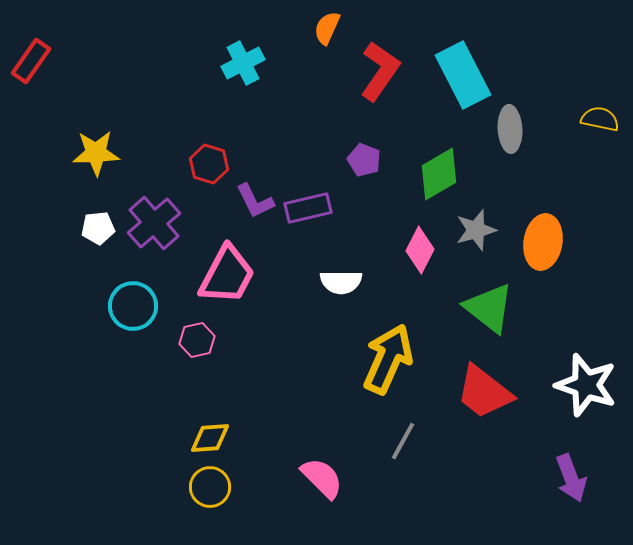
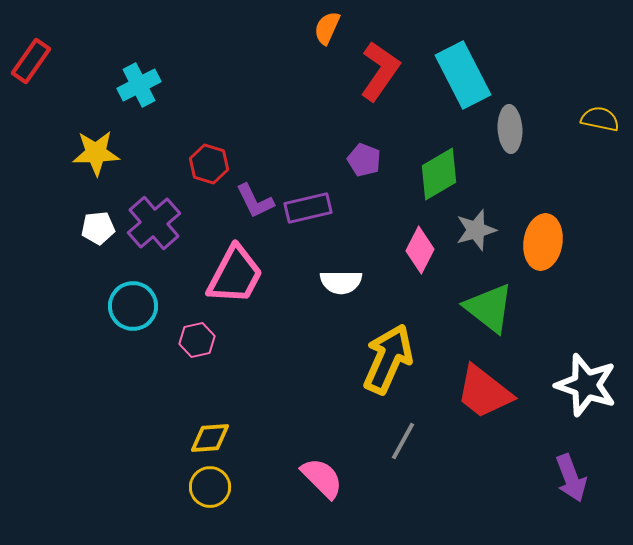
cyan cross: moved 104 px left, 22 px down
pink trapezoid: moved 8 px right
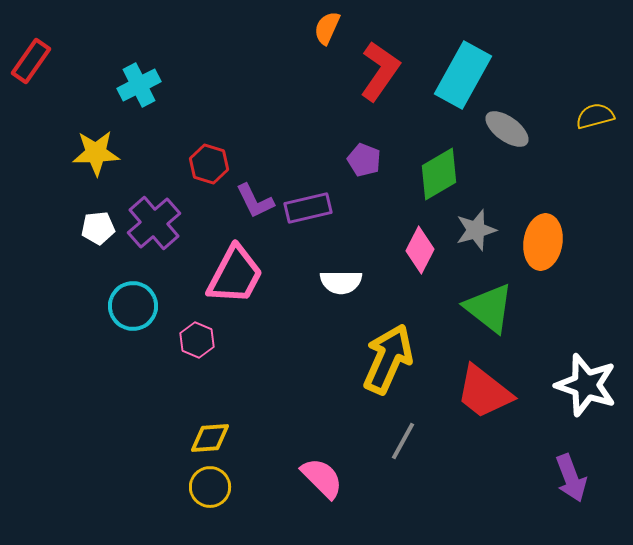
cyan rectangle: rotated 56 degrees clockwise
yellow semicircle: moved 5 px left, 3 px up; rotated 27 degrees counterclockwise
gray ellipse: moved 3 px left; rotated 51 degrees counterclockwise
pink hexagon: rotated 24 degrees counterclockwise
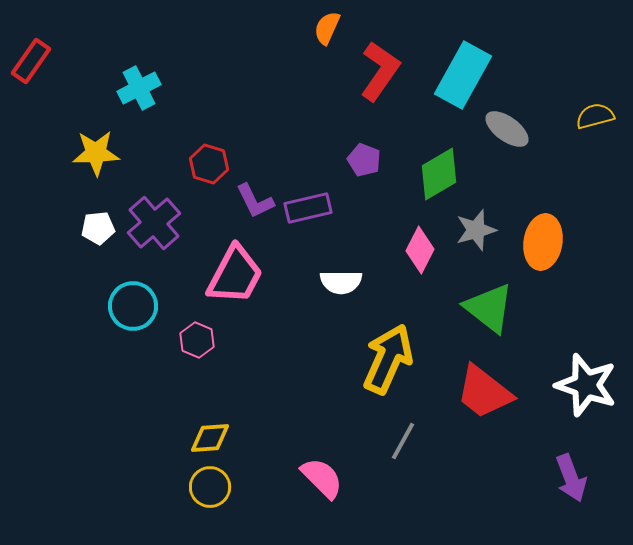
cyan cross: moved 3 px down
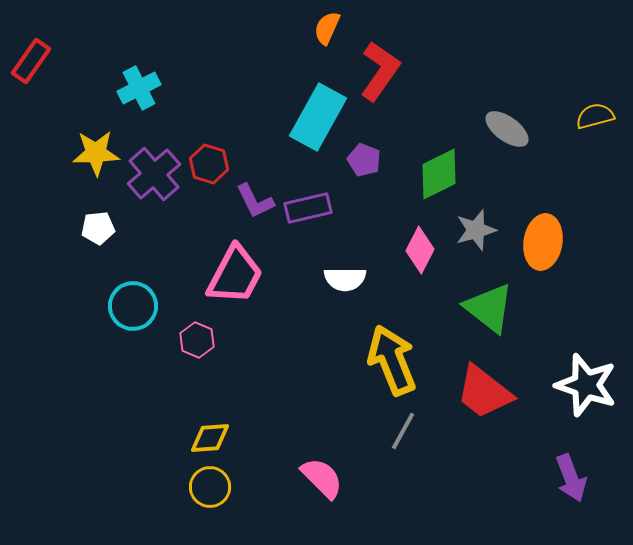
cyan rectangle: moved 145 px left, 42 px down
green diamond: rotated 4 degrees clockwise
purple cross: moved 49 px up
white semicircle: moved 4 px right, 3 px up
yellow arrow: moved 4 px right, 1 px down; rotated 46 degrees counterclockwise
gray line: moved 10 px up
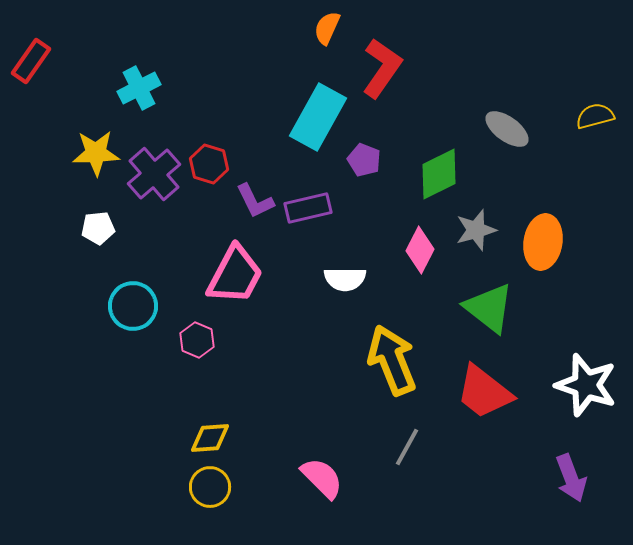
red L-shape: moved 2 px right, 3 px up
gray line: moved 4 px right, 16 px down
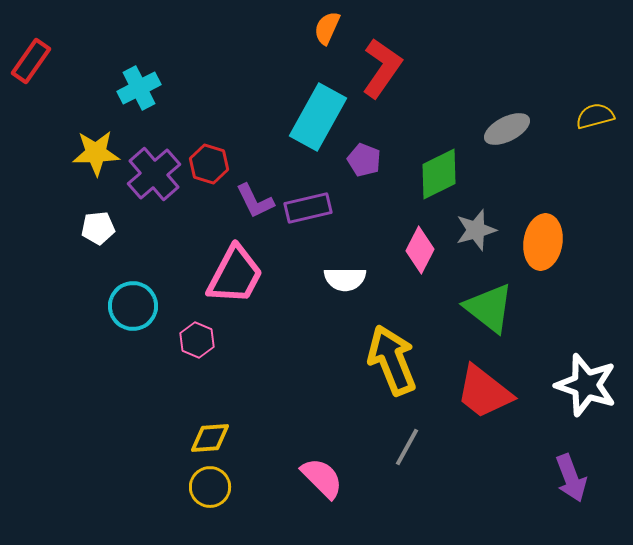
gray ellipse: rotated 63 degrees counterclockwise
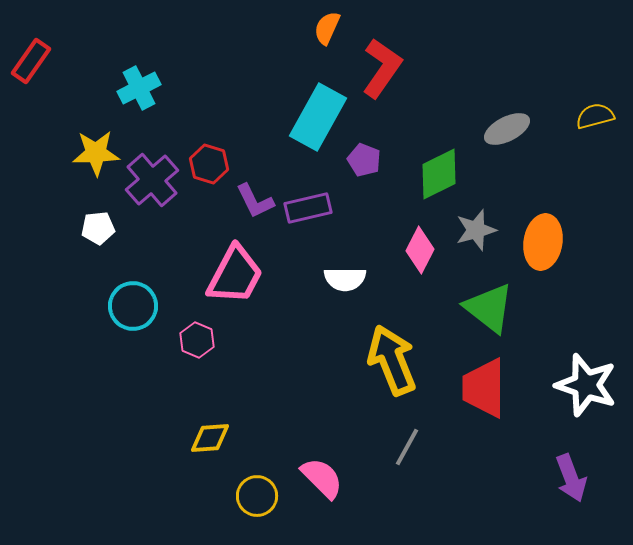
purple cross: moved 2 px left, 6 px down
red trapezoid: moved 4 px up; rotated 52 degrees clockwise
yellow circle: moved 47 px right, 9 px down
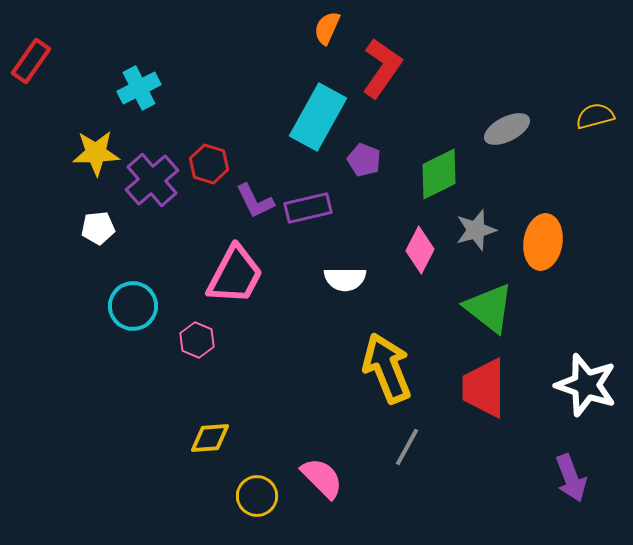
yellow arrow: moved 5 px left, 8 px down
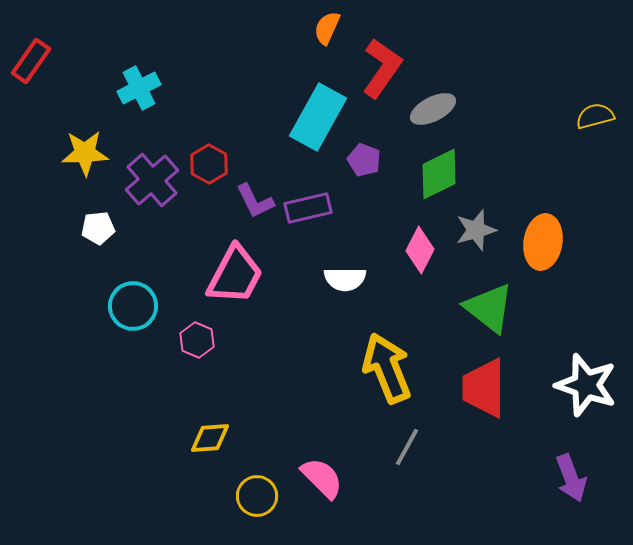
gray ellipse: moved 74 px left, 20 px up
yellow star: moved 11 px left
red hexagon: rotated 12 degrees clockwise
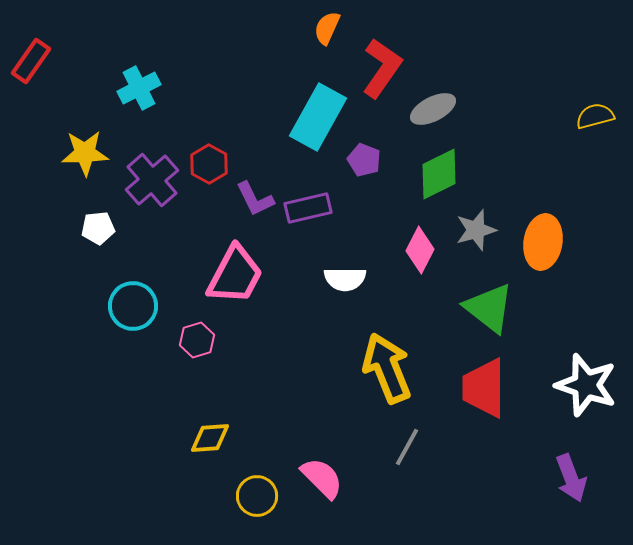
purple L-shape: moved 2 px up
pink hexagon: rotated 20 degrees clockwise
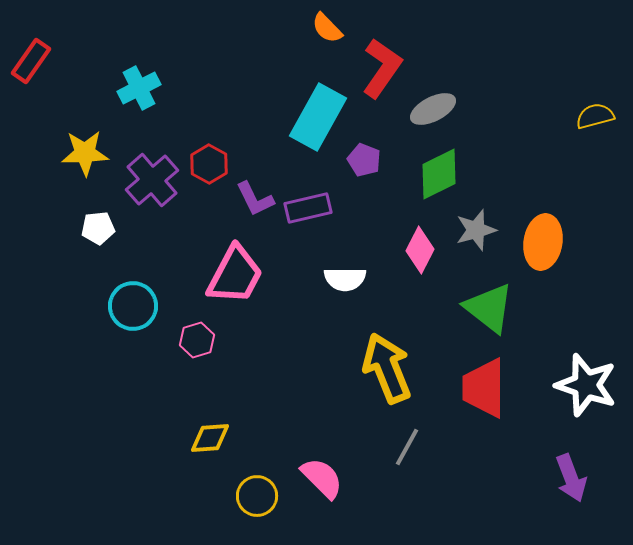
orange semicircle: rotated 68 degrees counterclockwise
